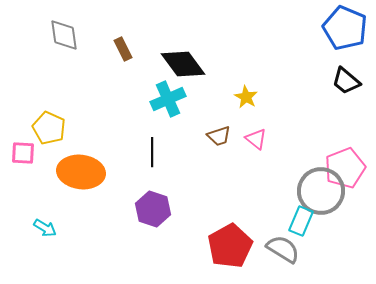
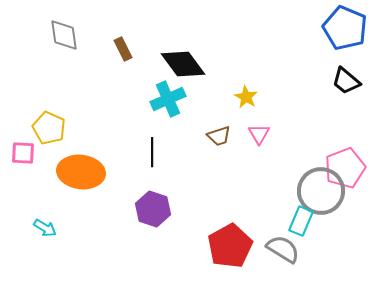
pink triangle: moved 3 px right, 5 px up; rotated 20 degrees clockwise
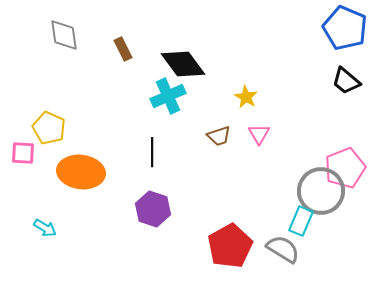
cyan cross: moved 3 px up
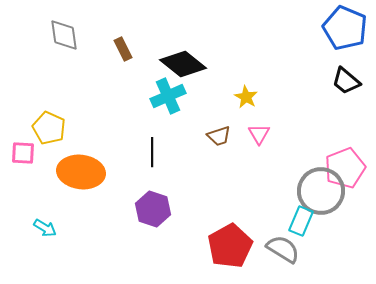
black diamond: rotated 15 degrees counterclockwise
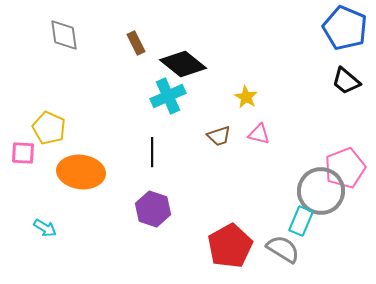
brown rectangle: moved 13 px right, 6 px up
pink triangle: rotated 45 degrees counterclockwise
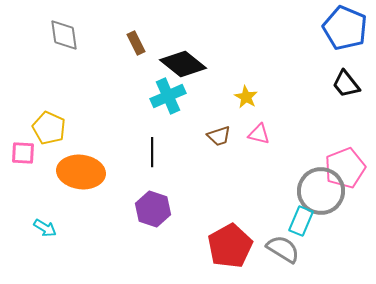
black trapezoid: moved 3 px down; rotated 12 degrees clockwise
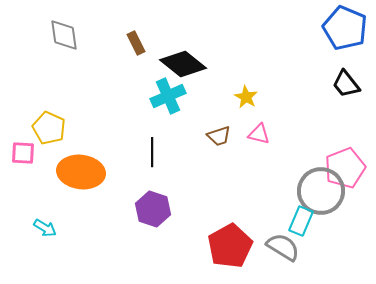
gray semicircle: moved 2 px up
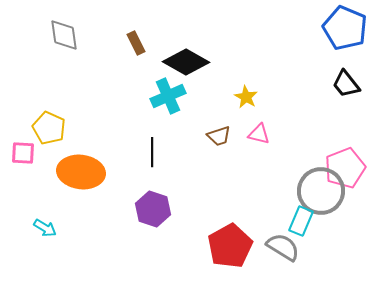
black diamond: moved 3 px right, 2 px up; rotated 9 degrees counterclockwise
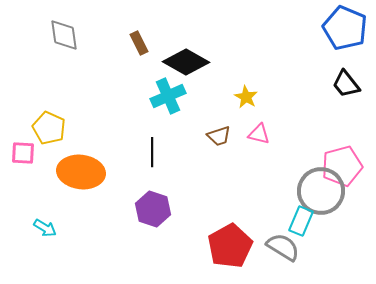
brown rectangle: moved 3 px right
pink pentagon: moved 3 px left, 2 px up; rotated 6 degrees clockwise
